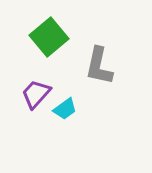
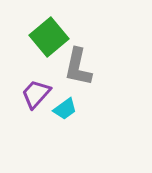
gray L-shape: moved 21 px left, 1 px down
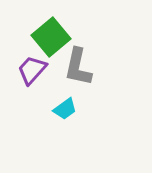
green square: moved 2 px right
purple trapezoid: moved 4 px left, 24 px up
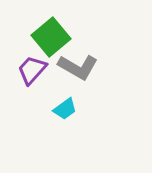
gray L-shape: rotated 72 degrees counterclockwise
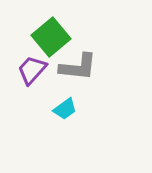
gray L-shape: rotated 24 degrees counterclockwise
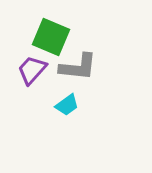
green square: rotated 27 degrees counterclockwise
cyan trapezoid: moved 2 px right, 4 px up
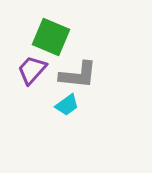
gray L-shape: moved 8 px down
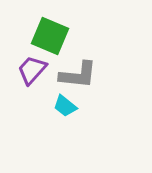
green square: moved 1 px left, 1 px up
cyan trapezoid: moved 2 px left, 1 px down; rotated 75 degrees clockwise
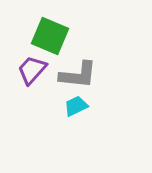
cyan trapezoid: moved 11 px right; rotated 115 degrees clockwise
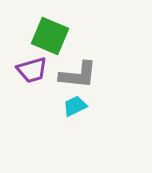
purple trapezoid: rotated 148 degrees counterclockwise
cyan trapezoid: moved 1 px left
